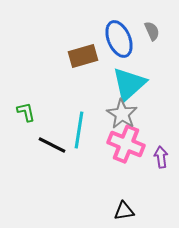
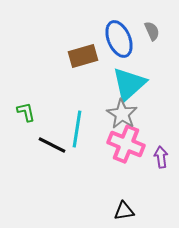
cyan line: moved 2 px left, 1 px up
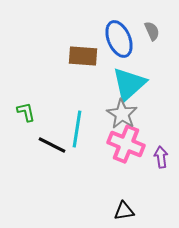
brown rectangle: rotated 20 degrees clockwise
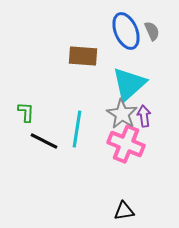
blue ellipse: moved 7 px right, 8 px up
green L-shape: rotated 15 degrees clockwise
black line: moved 8 px left, 4 px up
purple arrow: moved 17 px left, 41 px up
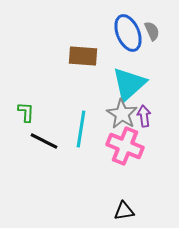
blue ellipse: moved 2 px right, 2 px down
cyan line: moved 4 px right
pink cross: moved 1 px left, 2 px down
